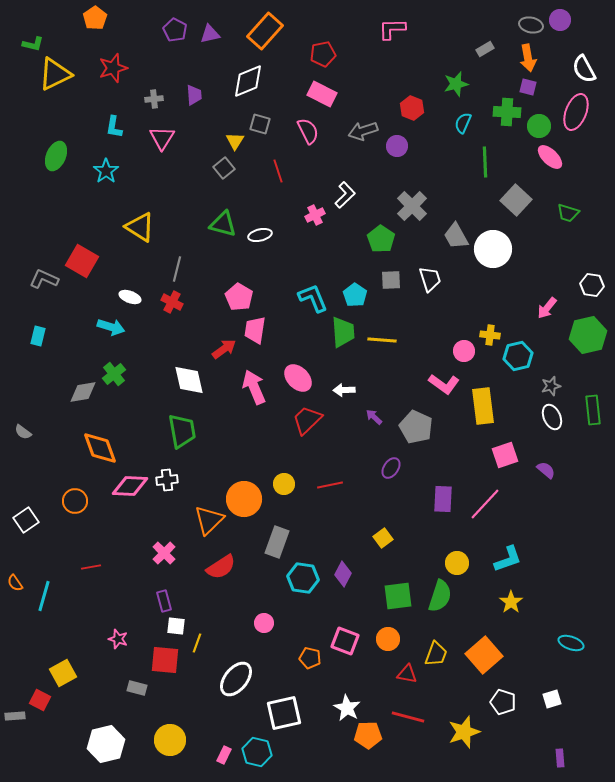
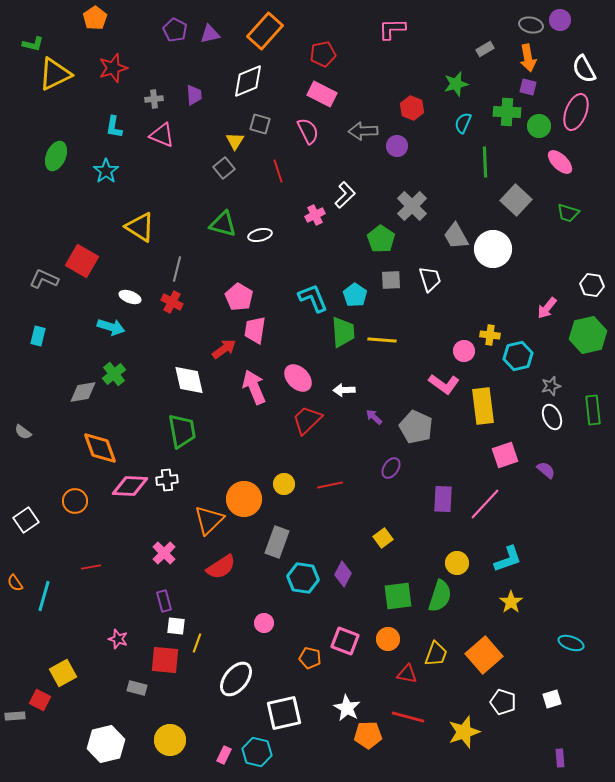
gray arrow at (363, 131): rotated 16 degrees clockwise
pink triangle at (162, 138): moved 3 px up; rotated 40 degrees counterclockwise
pink ellipse at (550, 157): moved 10 px right, 5 px down
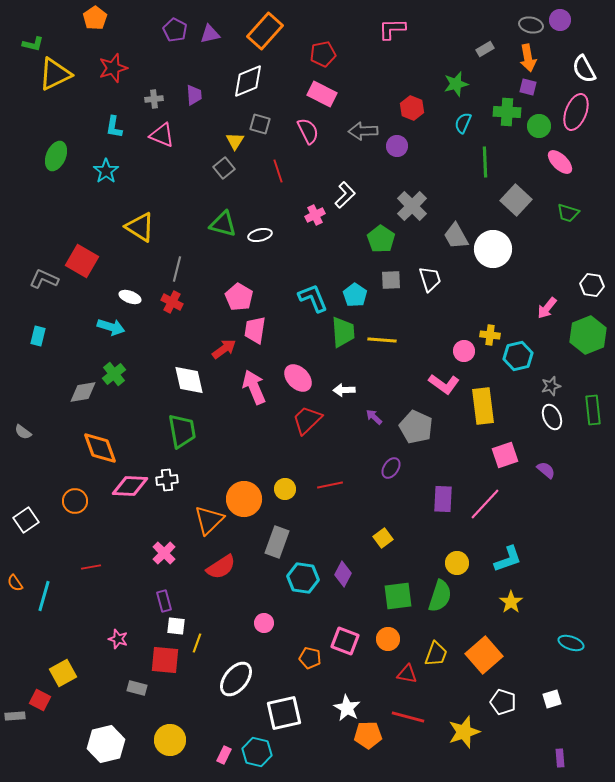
green hexagon at (588, 335): rotated 9 degrees counterclockwise
yellow circle at (284, 484): moved 1 px right, 5 px down
